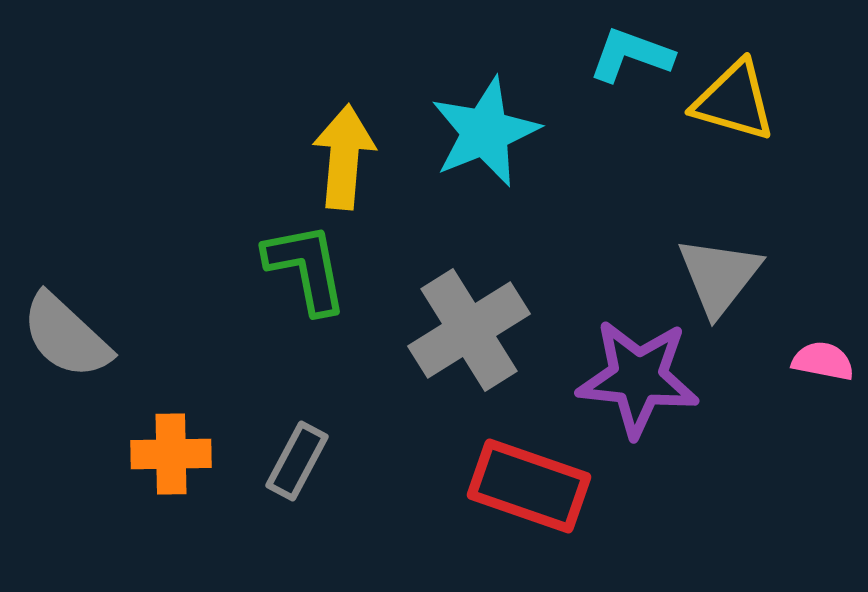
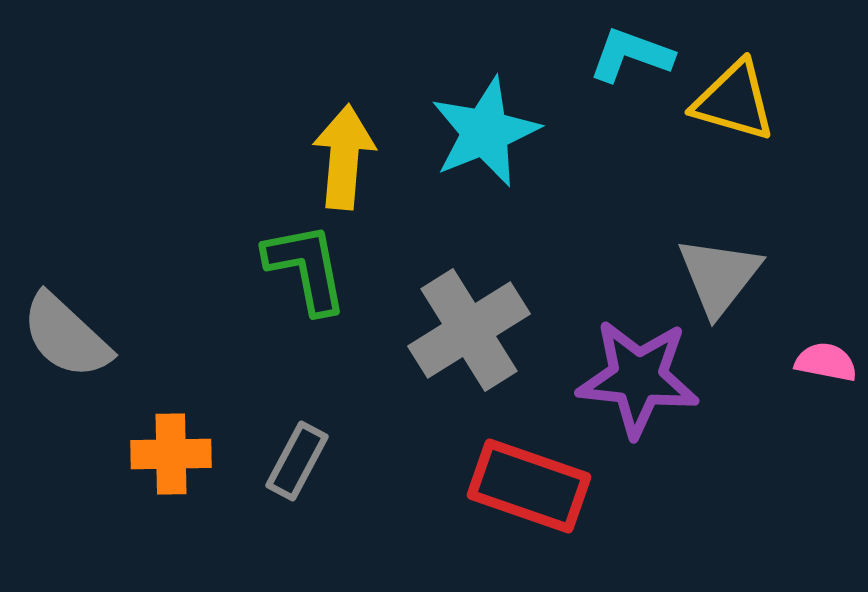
pink semicircle: moved 3 px right, 1 px down
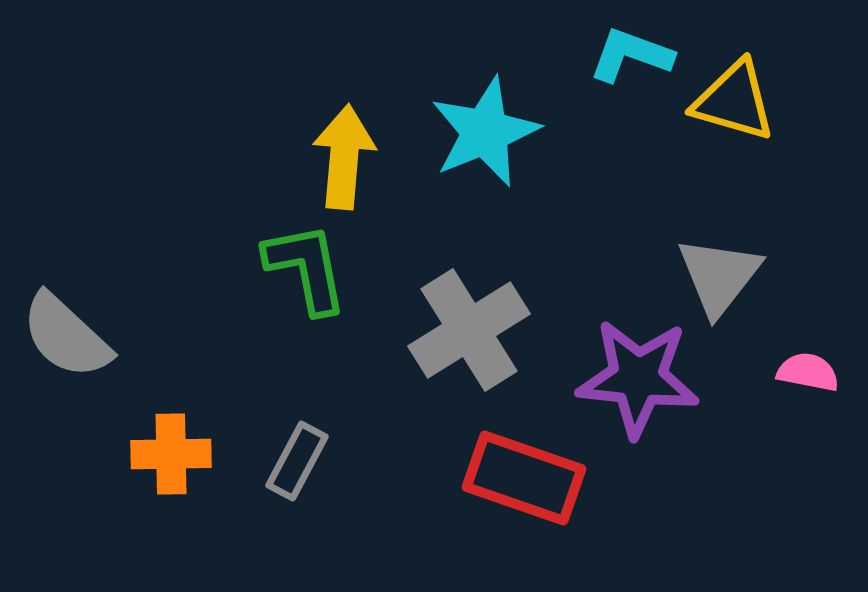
pink semicircle: moved 18 px left, 10 px down
red rectangle: moved 5 px left, 8 px up
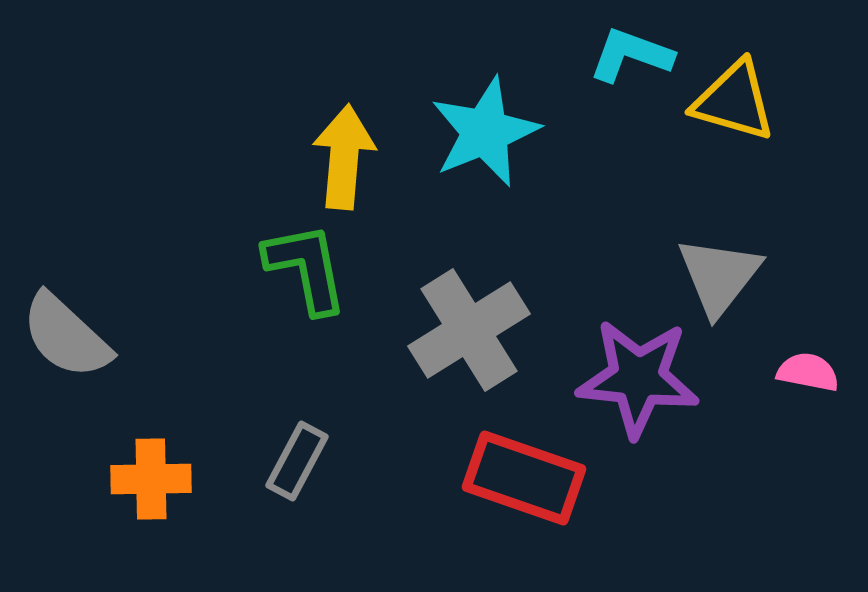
orange cross: moved 20 px left, 25 px down
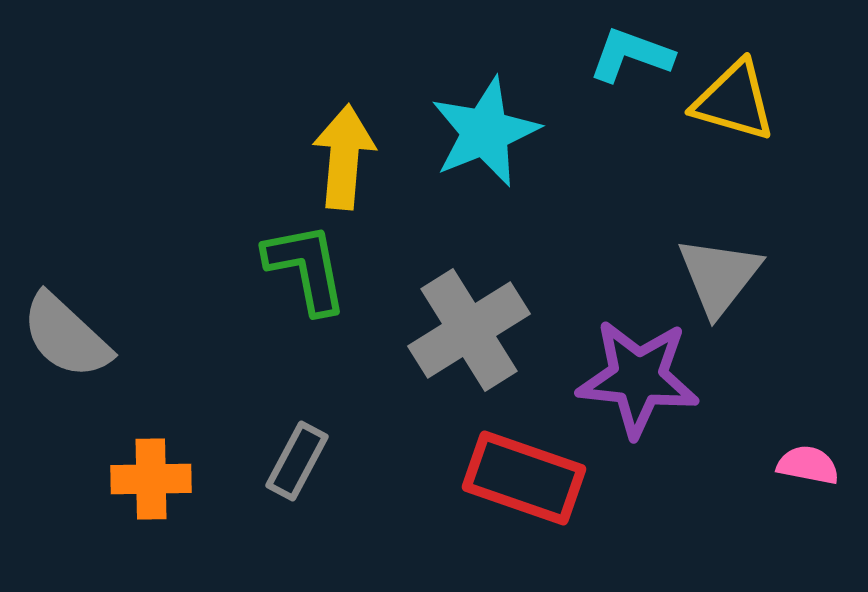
pink semicircle: moved 93 px down
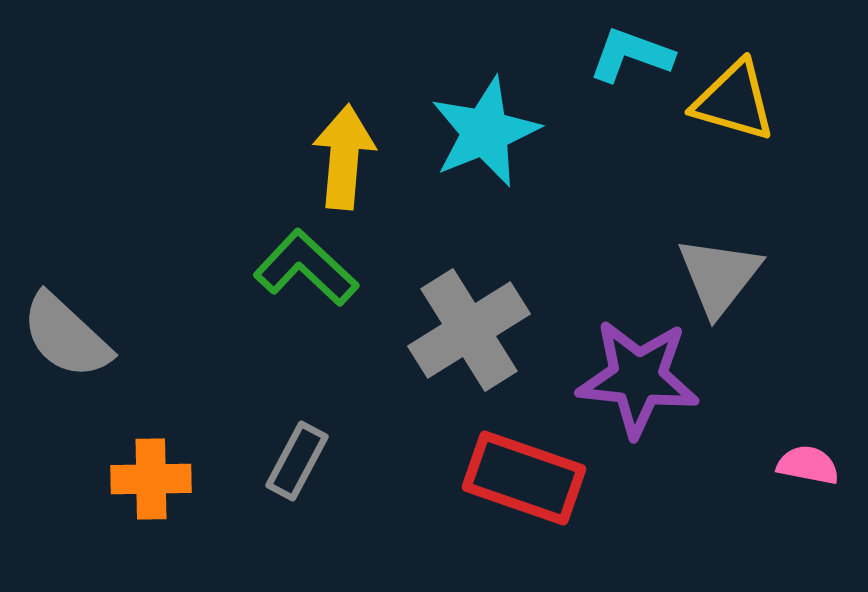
green L-shape: rotated 36 degrees counterclockwise
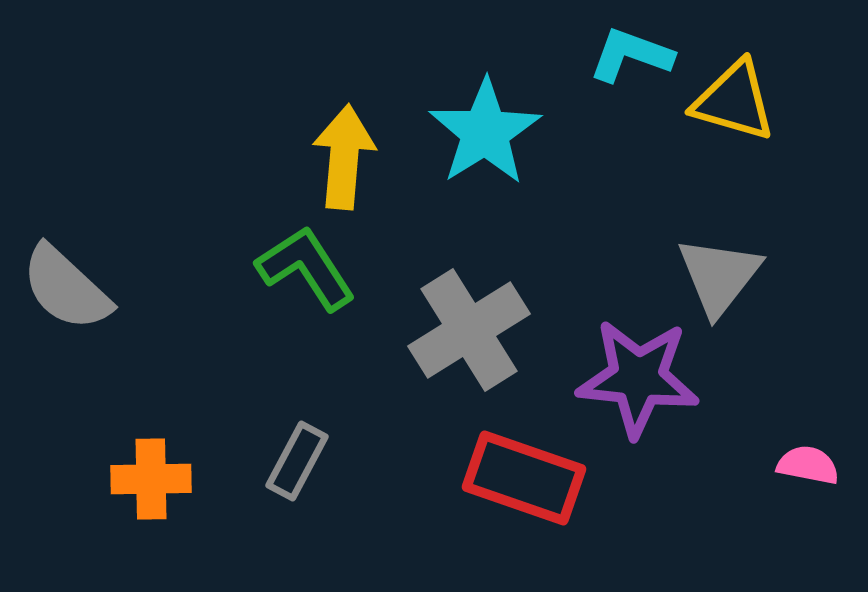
cyan star: rotated 10 degrees counterclockwise
green L-shape: rotated 14 degrees clockwise
gray semicircle: moved 48 px up
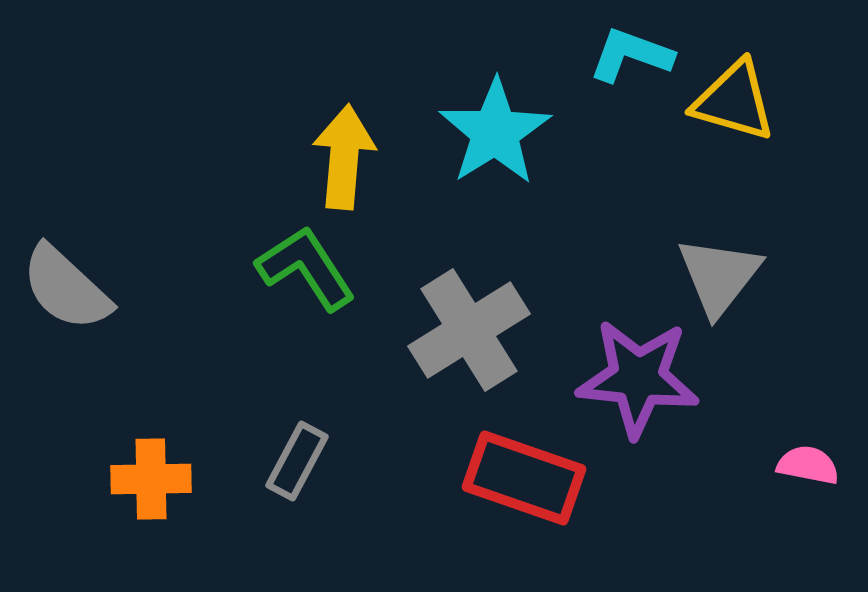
cyan star: moved 10 px right
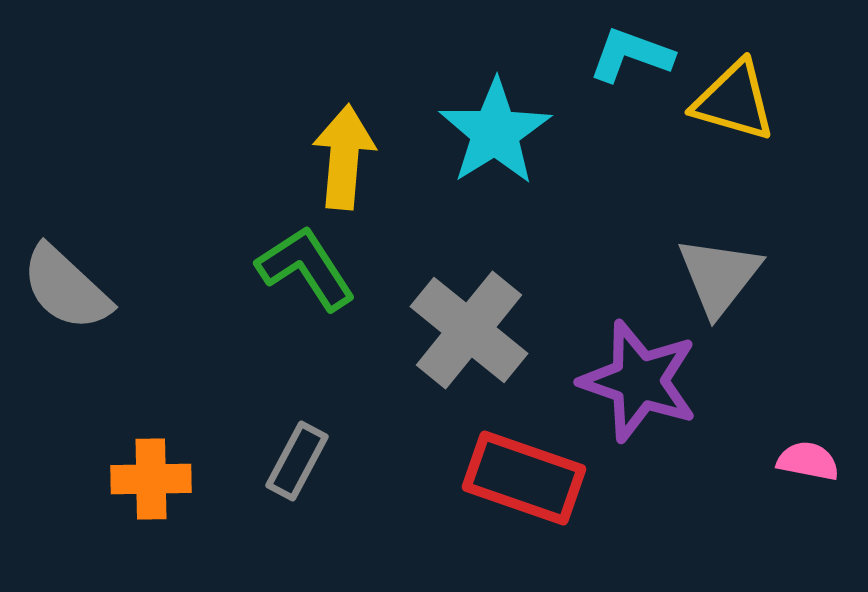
gray cross: rotated 19 degrees counterclockwise
purple star: moved 1 px right, 3 px down; rotated 13 degrees clockwise
pink semicircle: moved 4 px up
